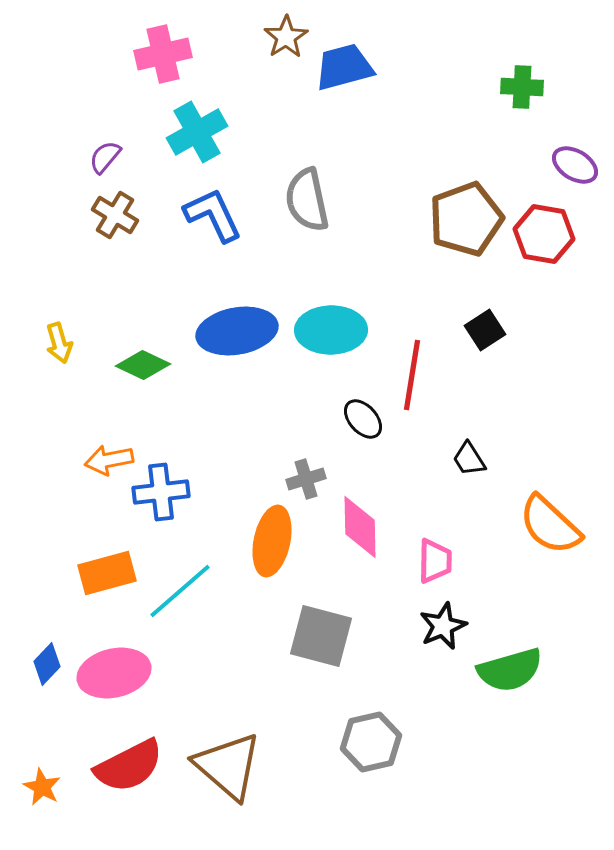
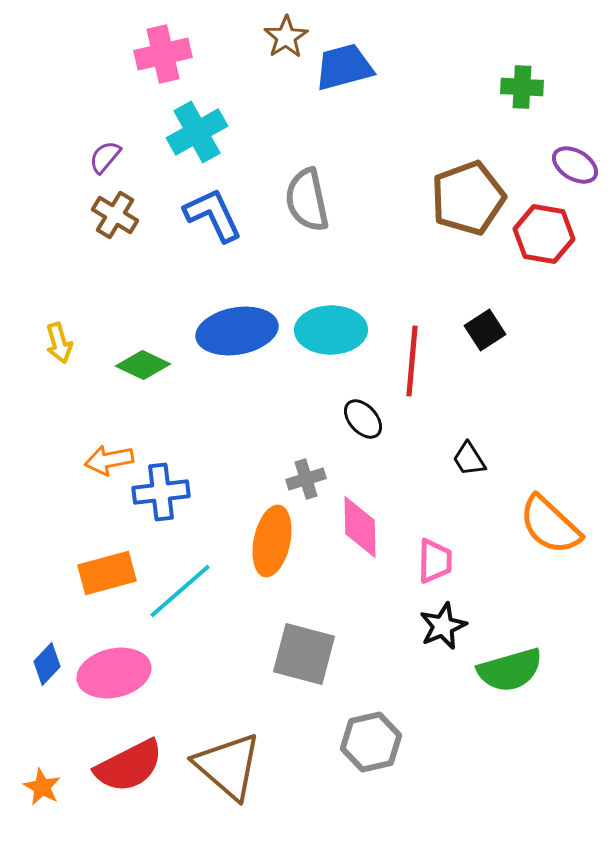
brown pentagon: moved 2 px right, 21 px up
red line: moved 14 px up; rotated 4 degrees counterclockwise
gray square: moved 17 px left, 18 px down
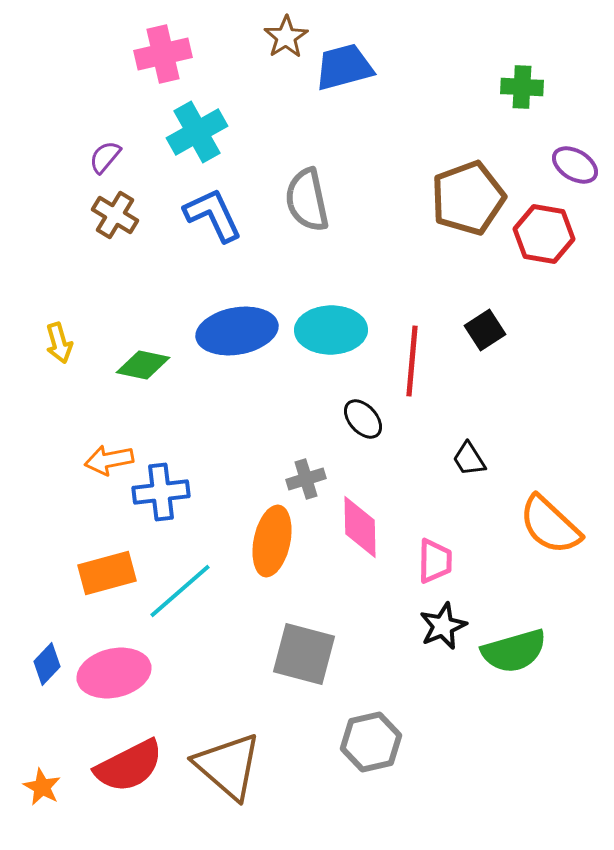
green diamond: rotated 14 degrees counterclockwise
green semicircle: moved 4 px right, 19 px up
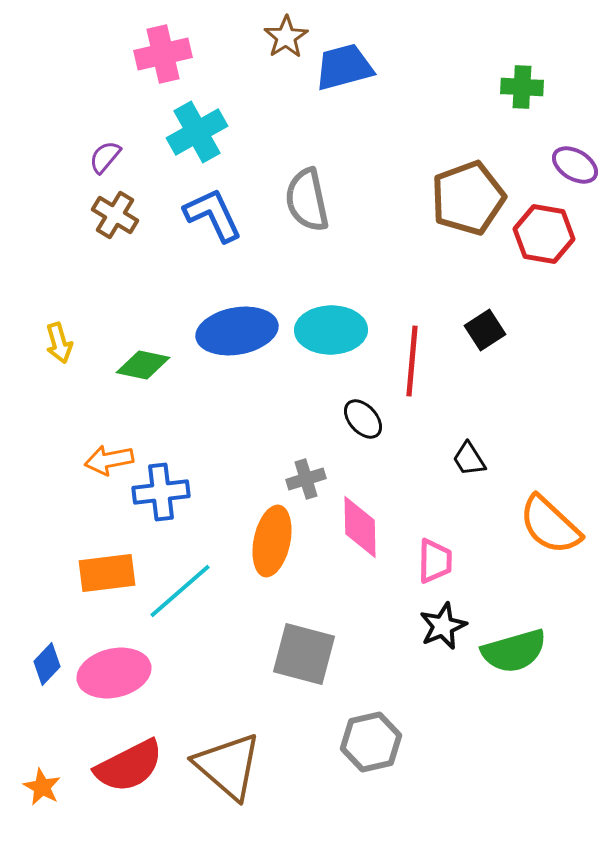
orange rectangle: rotated 8 degrees clockwise
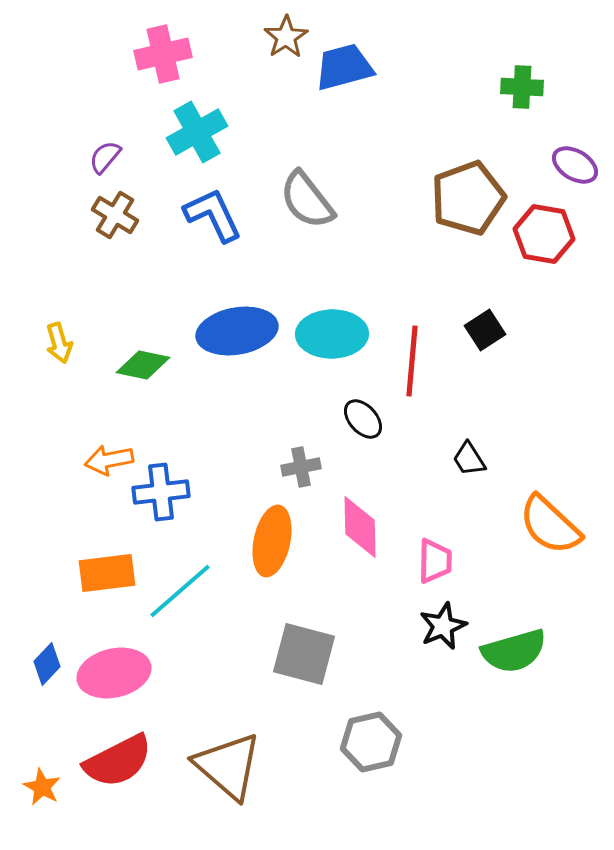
gray semicircle: rotated 26 degrees counterclockwise
cyan ellipse: moved 1 px right, 4 px down
gray cross: moved 5 px left, 12 px up; rotated 6 degrees clockwise
red semicircle: moved 11 px left, 5 px up
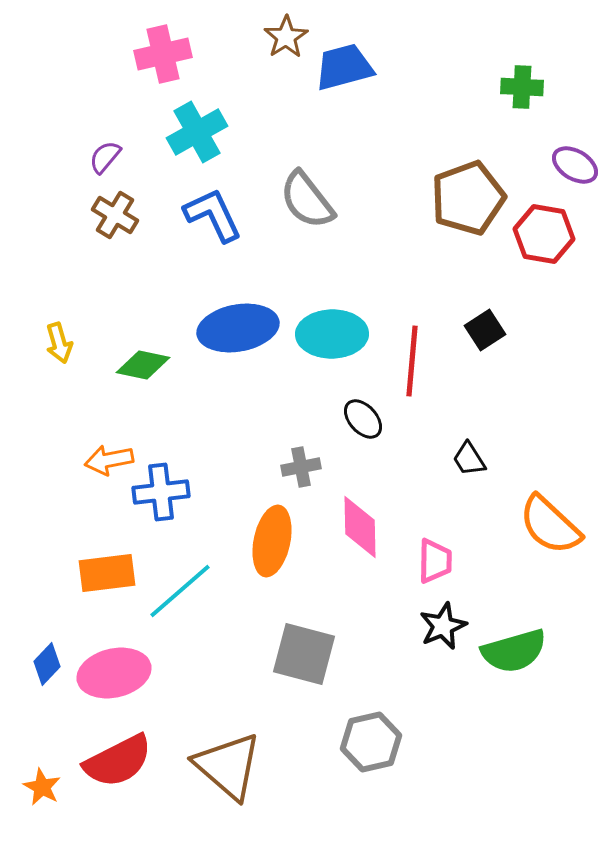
blue ellipse: moved 1 px right, 3 px up
